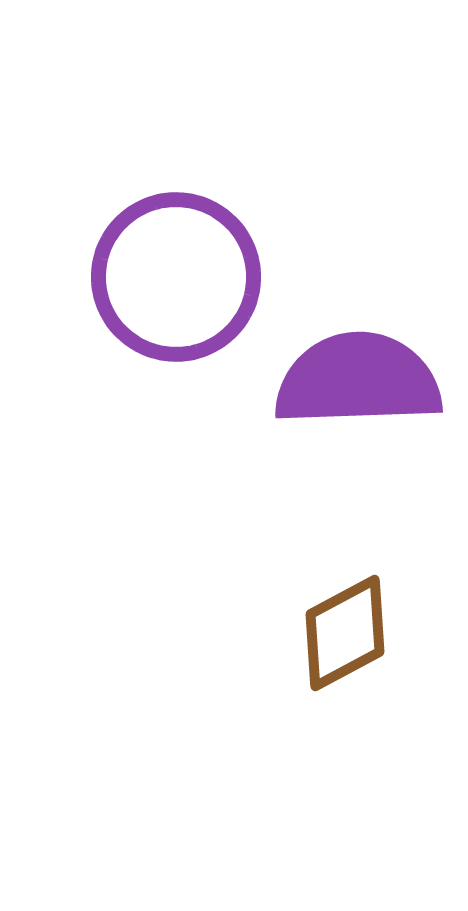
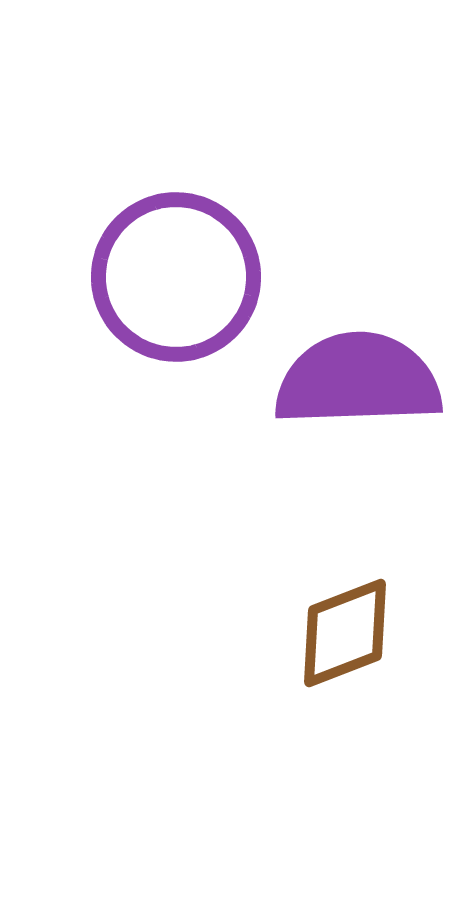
brown diamond: rotated 7 degrees clockwise
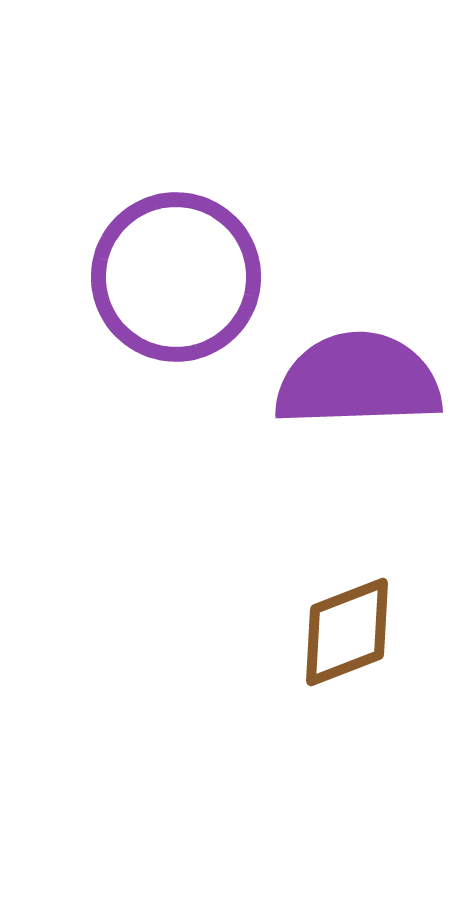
brown diamond: moved 2 px right, 1 px up
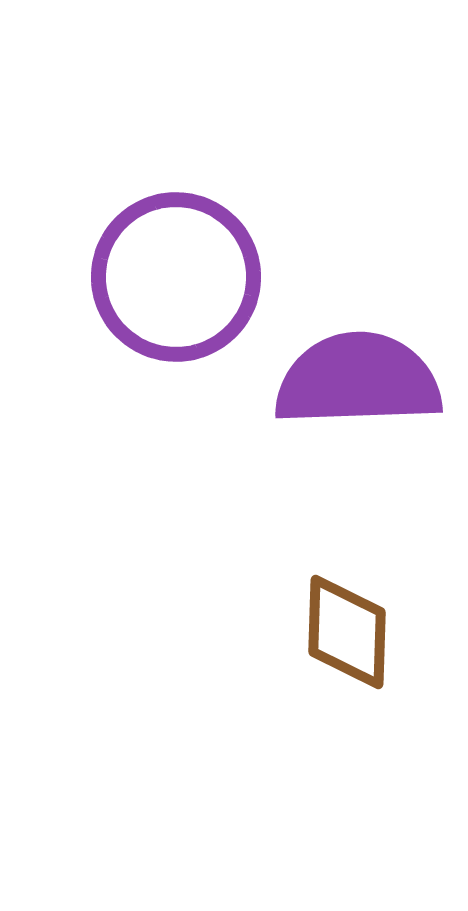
brown diamond: rotated 67 degrees counterclockwise
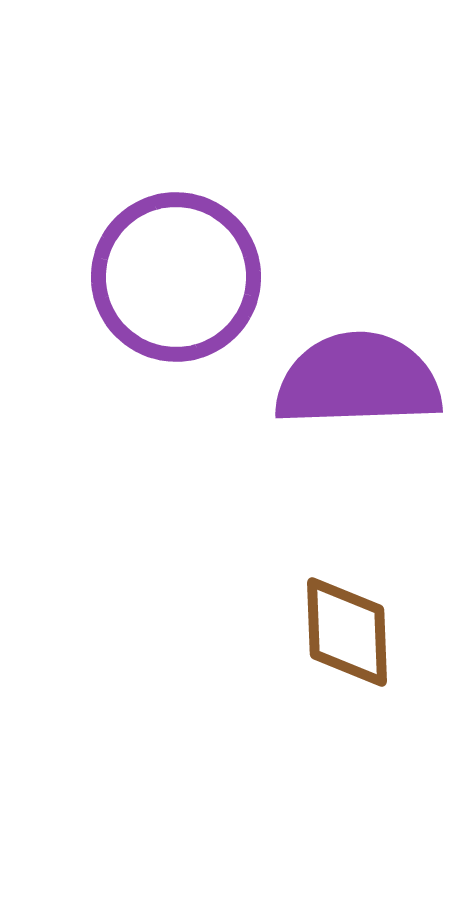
brown diamond: rotated 4 degrees counterclockwise
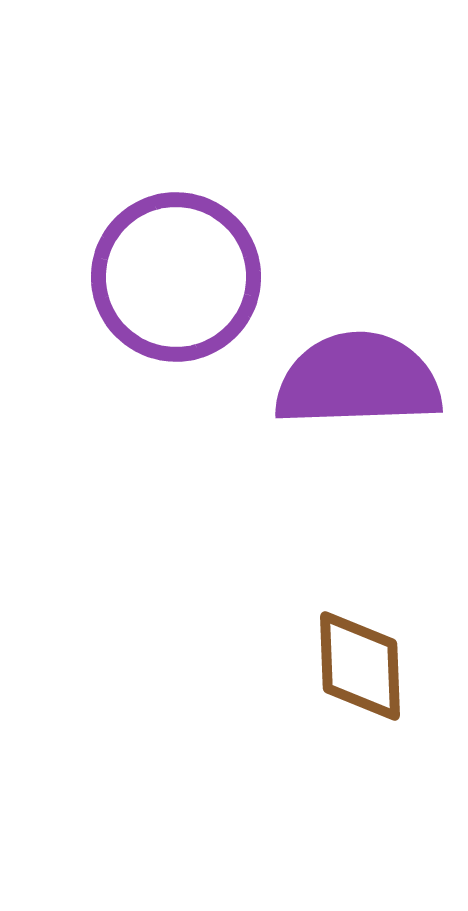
brown diamond: moved 13 px right, 34 px down
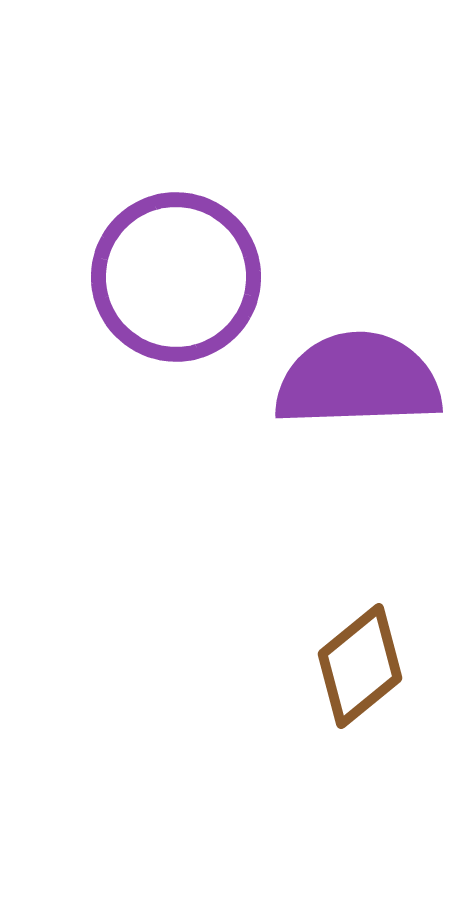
brown diamond: rotated 53 degrees clockwise
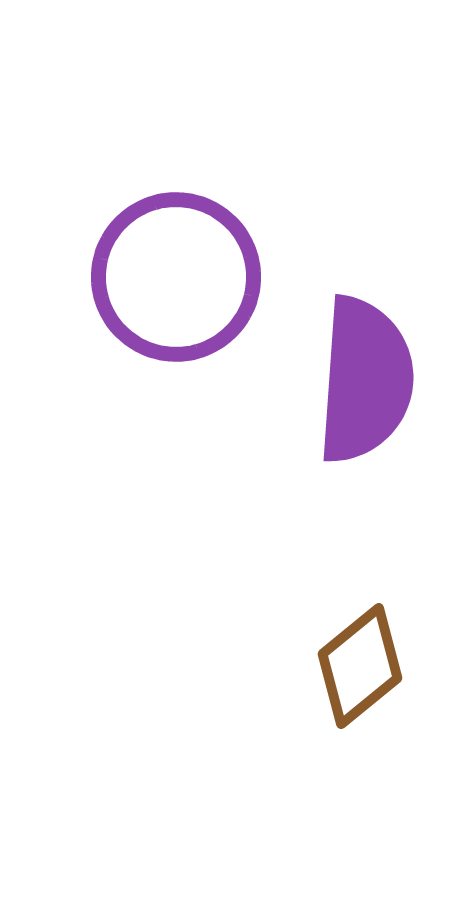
purple semicircle: moved 7 px right; rotated 96 degrees clockwise
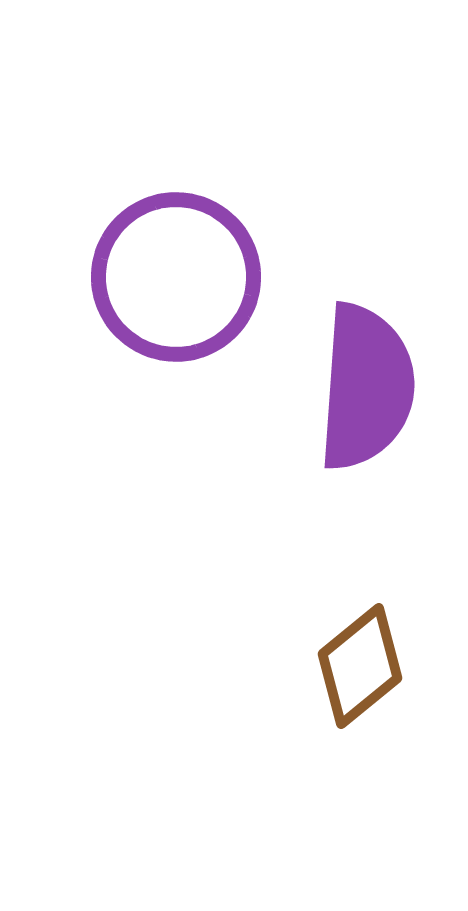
purple semicircle: moved 1 px right, 7 px down
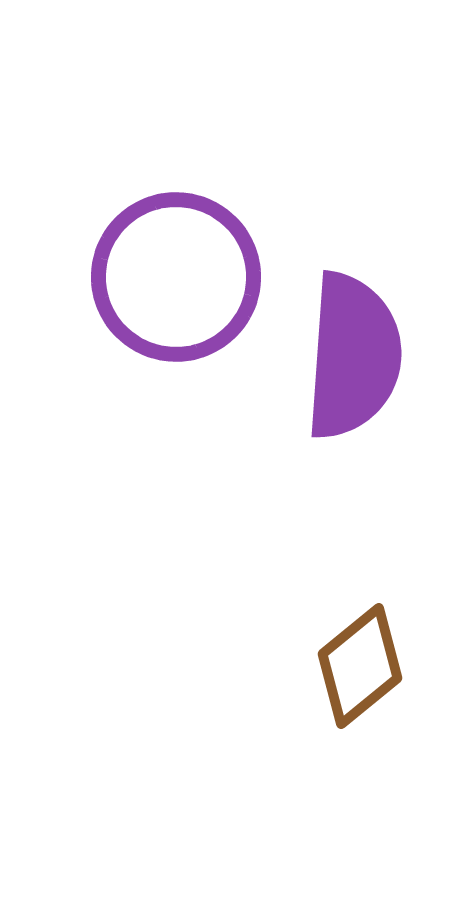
purple semicircle: moved 13 px left, 31 px up
